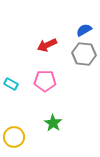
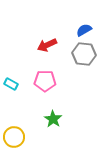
green star: moved 4 px up
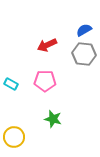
green star: rotated 18 degrees counterclockwise
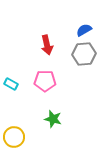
red arrow: rotated 78 degrees counterclockwise
gray hexagon: rotated 10 degrees counterclockwise
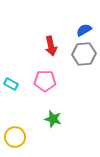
red arrow: moved 4 px right, 1 px down
yellow circle: moved 1 px right
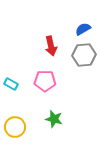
blue semicircle: moved 1 px left, 1 px up
gray hexagon: moved 1 px down
green star: moved 1 px right
yellow circle: moved 10 px up
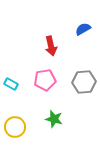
gray hexagon: moved 27 px down
pink pentagon: moved 1 px up; rotated 10 degrees counterclockwise
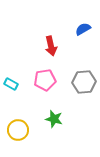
yellow circle: moved 3 px right, 3 px down
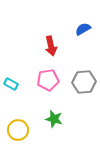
pink pentagon: moved 3 px right
